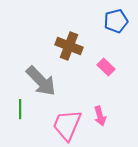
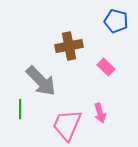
blue pentagon: rotated 30 degrees clockwise
brown cross: rotated 32 degrees counterclockwise
pink arrow: moved 3 px up
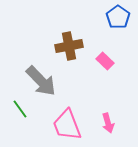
blue pentagon: moved 2 px right, 4 px up; rotated 20 degrees clockwise
pink rectangle: moved 1 px left, 6 px up
green line: rotated 36 degrees counterclockwise
pink arrow: moved 8 px right, 10 px down
pink trapezoid: rotated 44 degrees counterclockwise
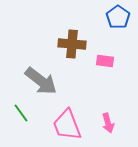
brown cross: moved 3 px right, 2 px up; rotated 16 degrees clockwise
pink rectangle: rotated 36 degrees counterclockwise
gray arrow: rotated 8 degrees counterclockwise
green line: moved 1 px right, 4 px down
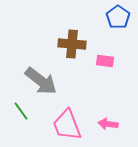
green line: moved 2 px up
pink arrow: moved 1 px down; rotated 114 degrees clockwise
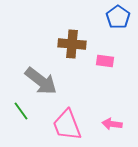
pink arrow: moved 4 px right
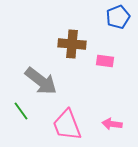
blue pentagon: rotated 15 degrees clockwise
